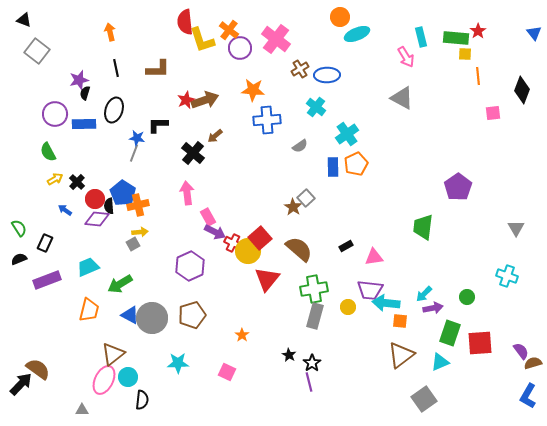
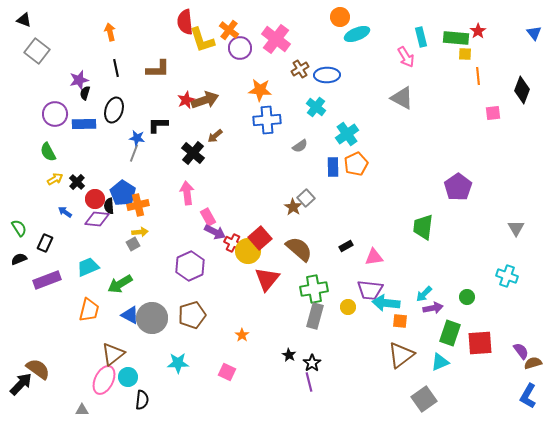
orange star at (253, 90): moved 7 px right
blue arrow at (65, 210): moved 2 px down
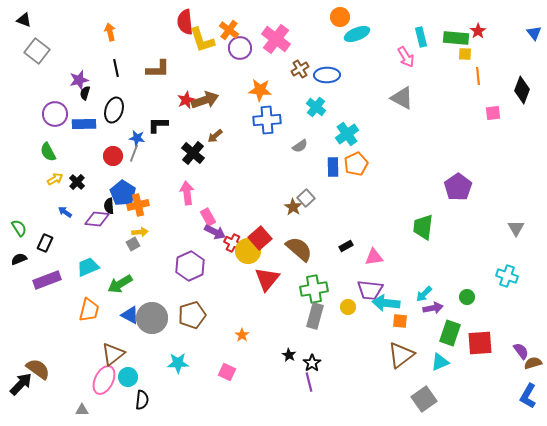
red circle at (95, 199): moved 18 px right, 43 px up
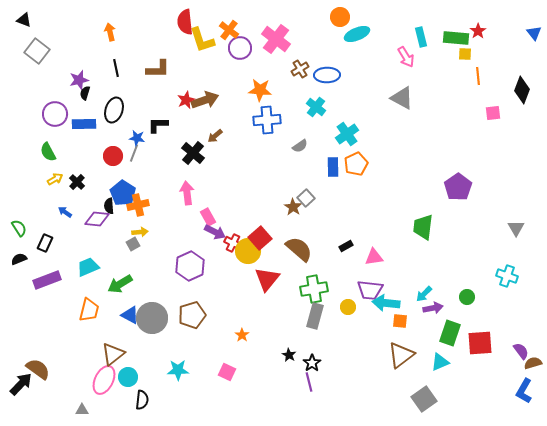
cyan star at (178, 363): moved 7 px down
blue L-shape at (528, 396): moved 4 px left, 5 px up
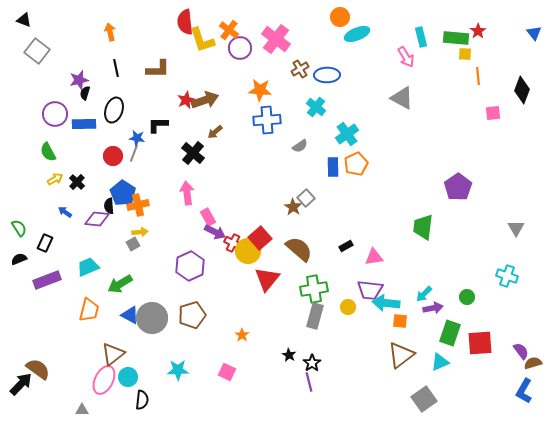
brown arrow at (215, 136): moved 4 px up
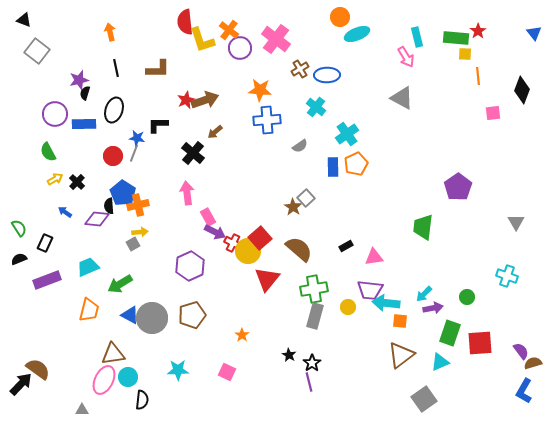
cyan rectangle at (421, 37): moved 4 px left
gray triangle at (516, 228): moved 6 px up
brown triangle at (113, 354): rotated 30 degrees clockwise
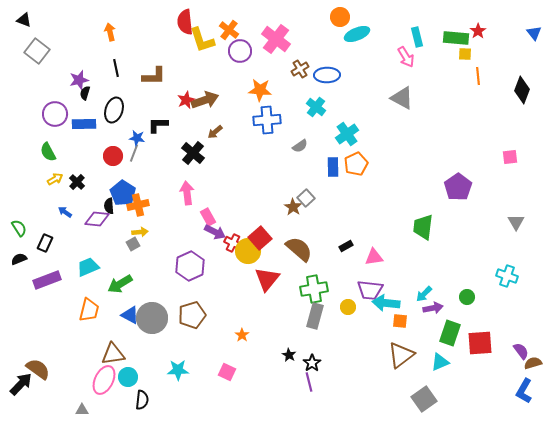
purple circle at (240, 48): moved 3 px down
brown L-shape at (158, 69): moved 4 px left, 7 px down
pink square at (493, 113): moved 17 px right, 44 px down
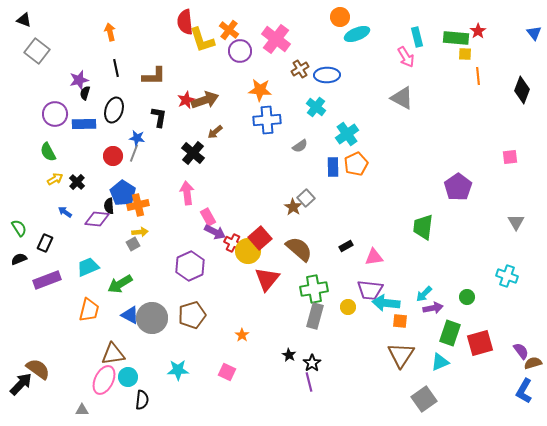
black L-shape at (158, 125): moved 1 px right, 8 px up; rotated 100 degrees clockwise
red square at (480, 343): rotated 12 degrees counterclockwise
brown triangle at (401, 355): rotated 20 degrees counterclockwise
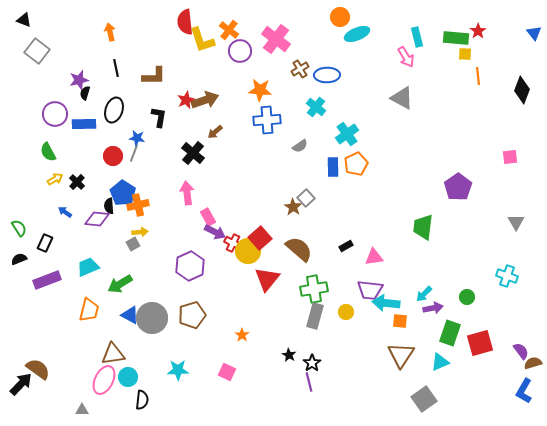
yellow circle at (348, 307): moved 2 px left, 5 px down
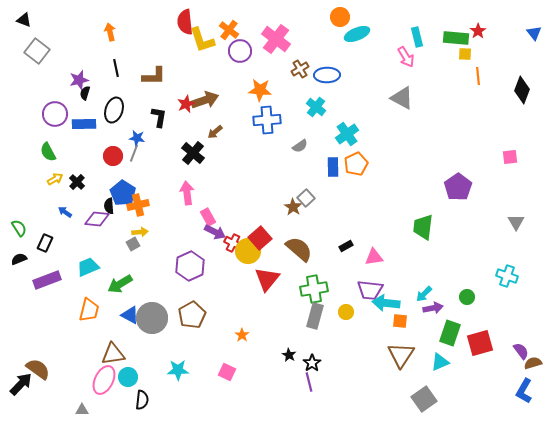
red star at (186, 100): moved 4 px down
brown pentagon at (192, 315): rotated 12 degrees counterclockwise
